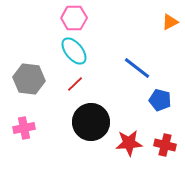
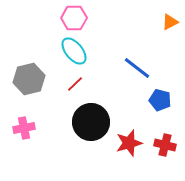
gray hexagon: rotated 20 degrees counterclockwise
red star: rotated 12 degrees counterclockwise
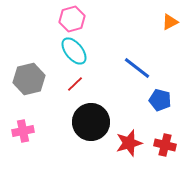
pink hexagon: moved 2 px left, 1 px down; rotated 15 degrees counterclockwise
pink cross: moved 1 px left, 3 px down
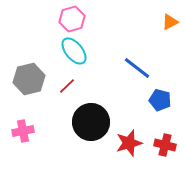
red line: moved 8 px left, 2 px down
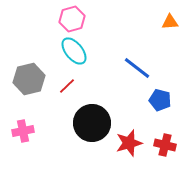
orange triangle: rotated 24 degrees clockwise
black circle: moved 1 px right, 1 px down
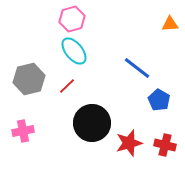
orange triangle: moved 2 px down
blue pentagon: moved 1 px left; rotated 15 degrees clockwise
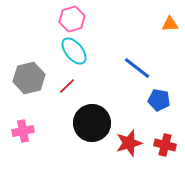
gray hexagon: moved 1 px up
blue pentagon: rotated 20 degrees counterclockwise
